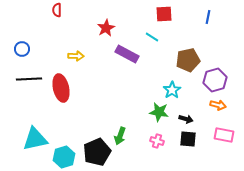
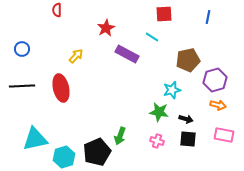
yellow arrow: rotated 49 degrees counterclockwise
black line: moved 7 px left, 7 px down
cyan star: rotated 18 degrees clockwise
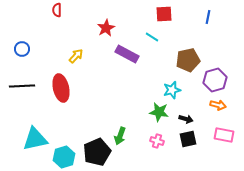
black square: rotated 18 degrees counterclockwise
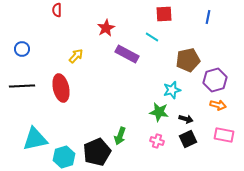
black square: rotated 12 degrees counterclockwise
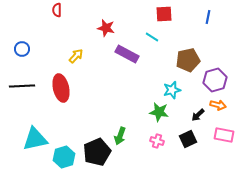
red star: rotated 30 degrees counterclockwise
black arrow: moved 12 px right, 4 px up; rotated 120 degrees clockwise
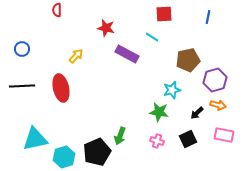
black arrow: moved 1 px left, 2 px up
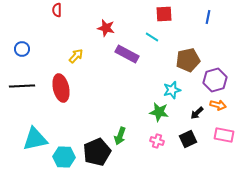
cyan hexagon: rotated 20 degrees clockwise
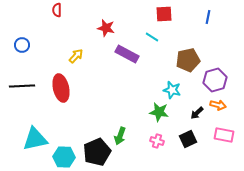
blue circle: moved 4 px up
cyan star: rotated 30 degrees clockwise
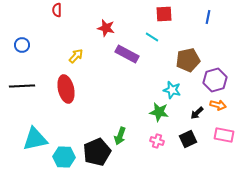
red ellipse: moved 5 px right, 1 px down
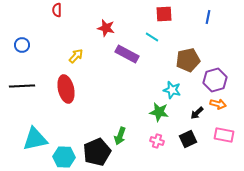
orange arrow: moved 1 px up
